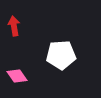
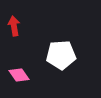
pink diamond: moved 2 px right, 1 px up
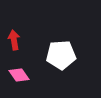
red arrow: moved 14 px down
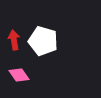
white pentagon: moved 18 px left, 14 px up; rotated 20 degrees clockwise
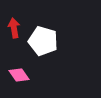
red arrow: moved 12 px up
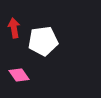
white pentagon: rotated 24 degrees counterclockwise
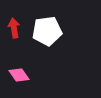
white pentagon: moved 4 px right, 10 px up
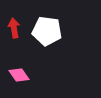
white pentagon: rotated 16 degrees clockwise
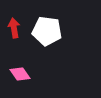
pink diamond: moved 1 px right, 1 px up
